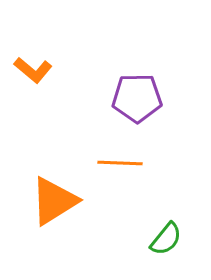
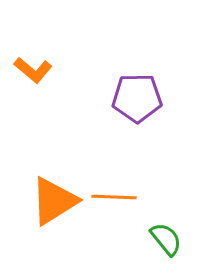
orange line: moved 6 px left, 34 px down
green semicircle: rotated 78 degrees counterclockwise
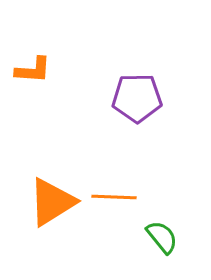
orange L-shape: rotated 36 degrees counterclockwise
orange triangle: moved 2 px left, 1 px down
green semicircle: moved 4 px left, 2 px up
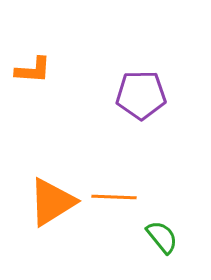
purple pentagon: moved 4 px right, 3 px up
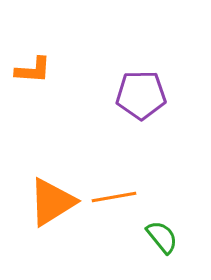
orange line: rotated 12 degrees counterclockwise
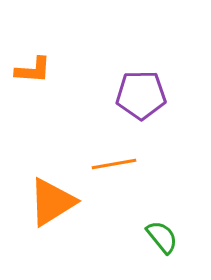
orange line: moved 33 px up
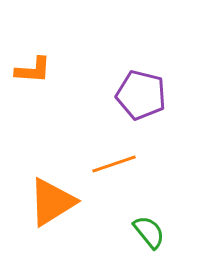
purple pentagon: rotated 15 degrees clockwise
orange line: rotated 9 degrees counterclockwise
green semicircle: moved 13 px left, 5 px up
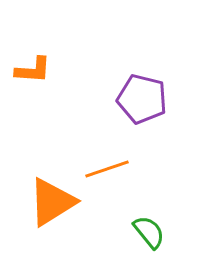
purple pentagon: moved 1 px right, 4 px down
orange line: moved 7 px left, 5 px down
